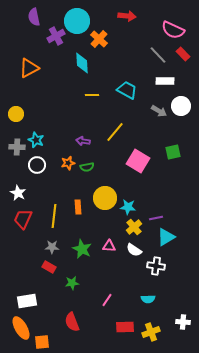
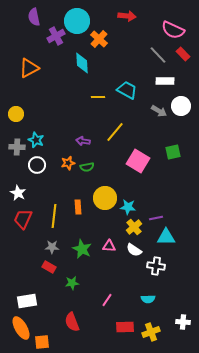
yellow line at (92, 95): moved 6 px right, 2 px down
cyan triangle at (166, 237): rotated 30 degrees clockwise
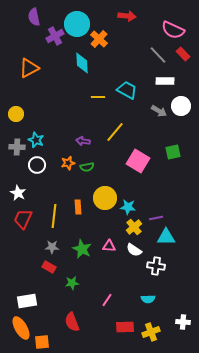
cyan circle at (77, 21): moved 3 px down
purple cross at (56, 36): moved 1 px left
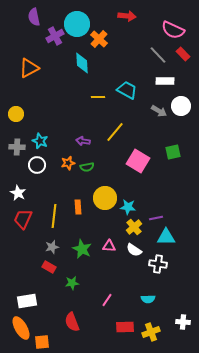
cyan star at (36, 140): moved 4 px right, 1 px down
gray star at (52, 247): rotated 16 degrees counterclockwise
white cross at (156, 266): moved 2 px right, 2 px up
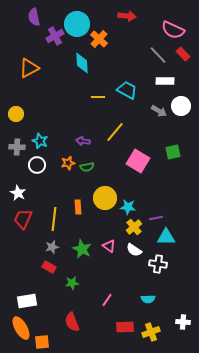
yellow line at (54, 216): moved 3 px down
pink triangle at (109, 246): rotated 32 degrees clockwise
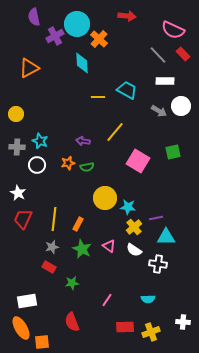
orange rectangle at (78, 207): moved 17 px down; rotated 32 degrees clockwise
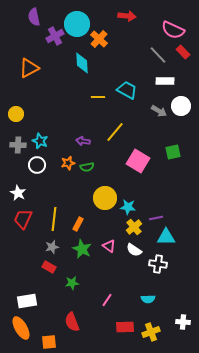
red rectangle at (183, 54): moved 2 px up
gray cross at (17, 147): moved 1 px right, 2 px up
orange square at (42, 342): moved 7 px right
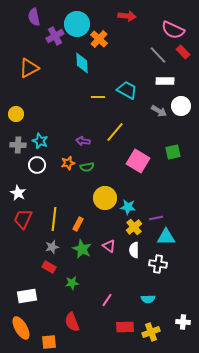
white semicircle at (134, 250): rotated 56 degrees clockwise
white rectangle at (27, 301): moved 5 px up
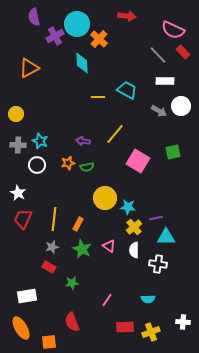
yellow line at (115, 132): moved 2 px down
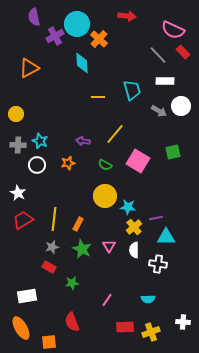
cyan trapezoid at (127, 90): moved 5 px right; rotated 45 degrees clockwise
green semicircle at (87, 167): moved 18 px right, 2 px up; rotated 40 degrees clockwise
yellow circle at (105, 198): moved 2 px up
red trapezoid at (23, 219): moved 1 px down; rotated 35 degrees clockwise
pink triangle at (109, 246): rotated 24 degrees clockwise
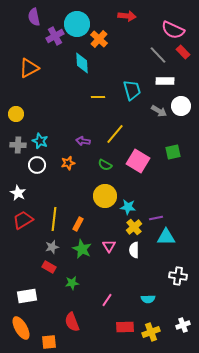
white cross at (158, 264): moved 20 px right, 12 px down
white cross at (183, 322): moved 3 px down; rotated 24 degrees counterclockwise
